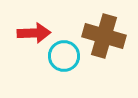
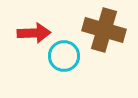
brown cross: moved 6 px up
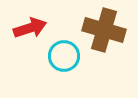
red arrow: moved 4 px left, 5 px up; rotated 16 degrees counterclockwise
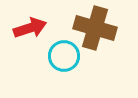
brown cross: moved 9 px left, 2 px up
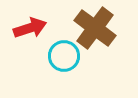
brown cross: rotated 21 degrees clockwise
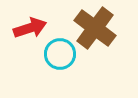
cyan circle: moved 4 px left, 2 px up
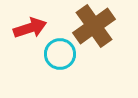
brown cross: moved 1 px left, 2 px up; rotated 18 degrees clockwise
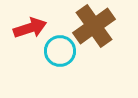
cyan circle: moved 3 px up
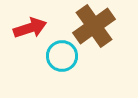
cyan circle: moved 2 px right, 5 px down
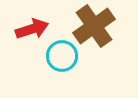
red arrow: moved 2 px right, 1 px down
